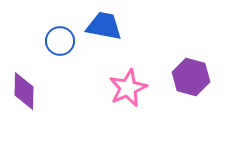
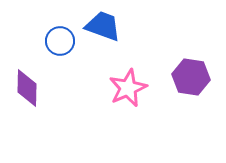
blue trapezoid: moved 1 px left; rotated 9 degrees clockwise
purple hexagon: rotated 6 degrees counterclockwise
purple diamond: moved 3 px right, 3 px up
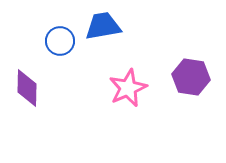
blue trapezoid: rotated 30 degrees counterclockwise
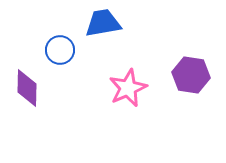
blue trapezoid: moved 3 px up
blue circle: moved 9 px down
purple hexagon: moved 2 px up
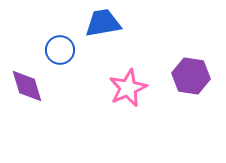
purple hexagon: moved 1 px down
purple diamond: moved 2 px up; rotated 18 degrees counterclockwise
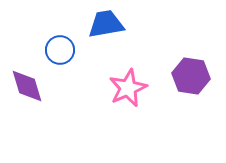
blue trapezoid: moved 3 px right, 1 px down
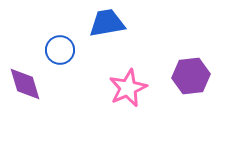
blue trapezoid: moved 1 px right, 1 px up
purple hexagon: rotated 15 degrees counterclockwise
purple diamond: moved 2 px left, 2 px up
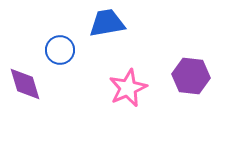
purple hexagon: rotated 12 degrees clockwise
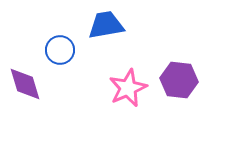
blue trapezoid: moved 1 px left, 2 px down
purple hexagon: moved 12 px left, 4 px down
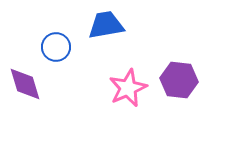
blue circle: moved 4 px left, 3 px up
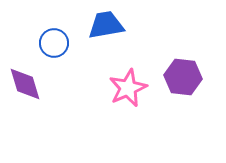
blue circle: moved 2 px left, 4 px up
purple hexagon: moved 4 px right, 3 px up
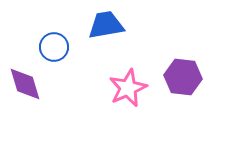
blue circle: moved 4 px down
